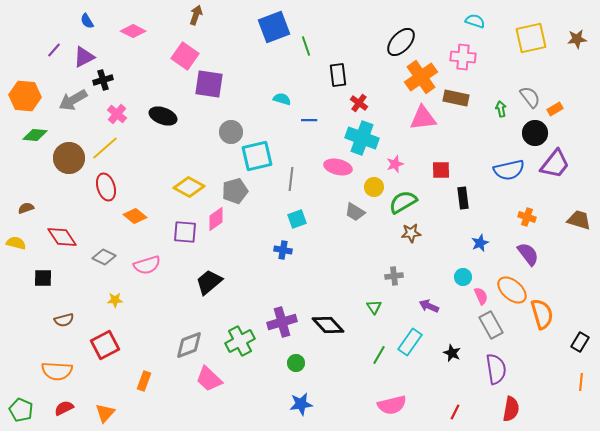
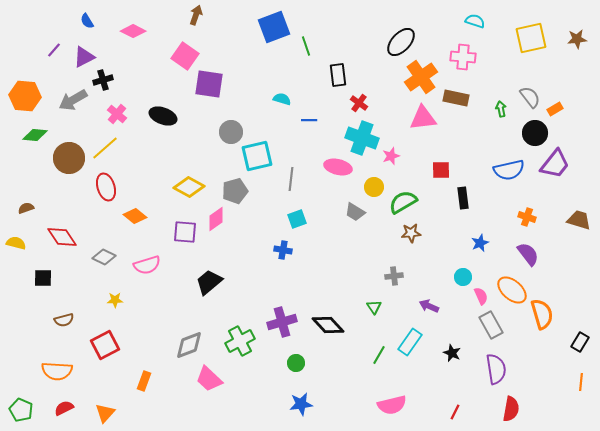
pink star at (395, 164): moved 4 px left, 8 px up
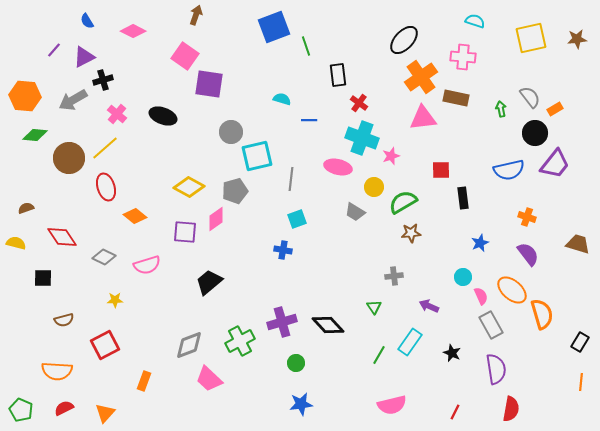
black ellipse at (401, 42): moved 3 px right, 2 px up
brown trapezoid at (579, 220): moved 1 px left, 24 px down
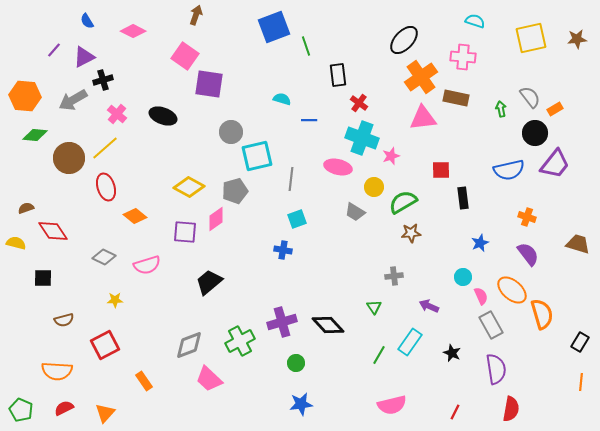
red diamond at (62, 237): moved 9 px left, 6 px up
orange rectangle at (144, 381): rotated 54 degrees counterclockwise
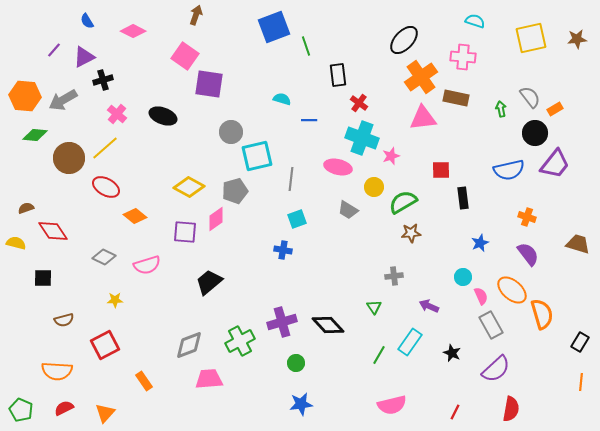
gray arrow at (73, 100): moved 10 px left
red ellipse at (106, 187): rotated 44 degrees counterclockwise
gray trapezoid at (355, 212): moved 7 px left, 2 px up
purple semicircle at (496, 369): rotated 56 degrees clockwise
pink trapezoid at (209, 379): rotated 132 degrees clockwise
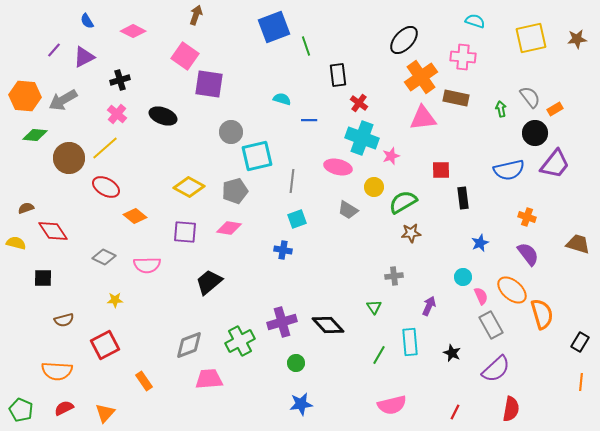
black cross at (103, 80): moved 17 px right
gray line at (291, 179): moved 1 px right, 2 px down
pink diamond at (216, 219): moved 13 px right, 9 px down; rotated 45 degrees clockwise
pink semicircle at (147, 265): rotated 16 degrees clockwise
purple arrow at (429, 306): rotated 90 degrees clockwise
cyan rectangle at (410, 342): rotated 40 degrees counterclockwise
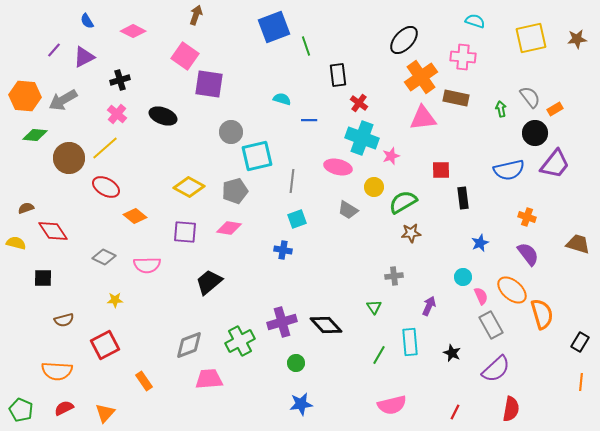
black diamond at (328, 325): moved 2 px left
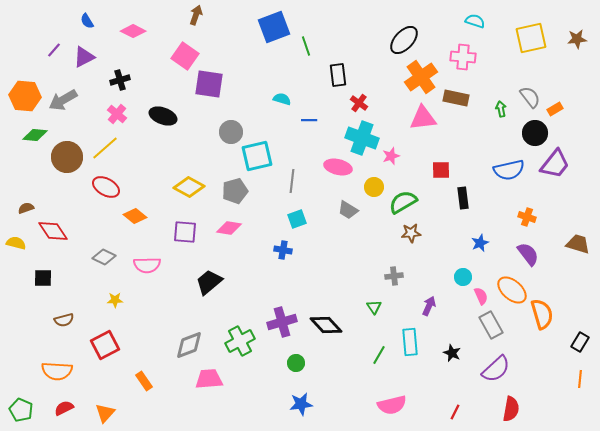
brown circle at (69, 158): moved 2 px left, 1 px up
orange line at (581, 382): moved 1 px left, 3 px up
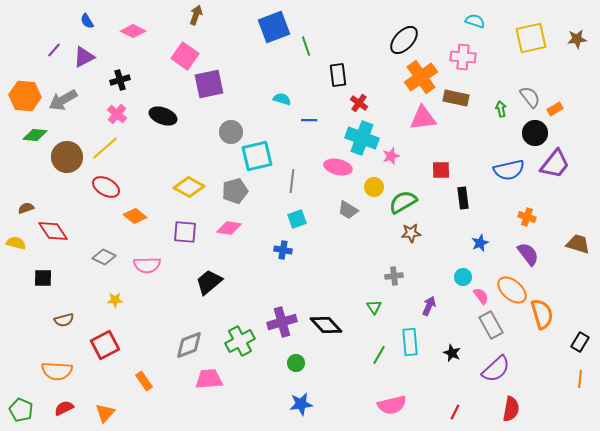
purple square at (209, 84): rotated 20 degrees counterclockwise
pink semicircle at (481, 296): rotated 12 degrees counterclockwise
